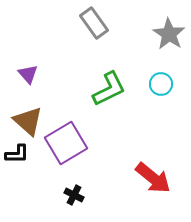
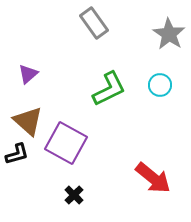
purple triangle: rotated 30 degrees clockwise
cyan circle: moved 1 px left, 1 px down
purple square: rotated 30 degrees counterclockwise
black L-shape: rotated 15 degrees counterclockwise
black cross: rotated 18 degrees clockwise
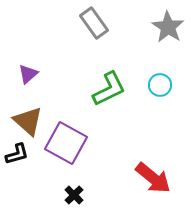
gray star: moved 1 px left, 7 px up
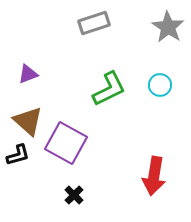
gray rectangle: rotated 72 degrees counterclockwise
purple triangle: rotated 20 degrees clockwise
black L-shape: moved 1 px right, 1 px down
red arrow: moved 1 px right, 2 px up; rotated 60 degrees clockwise
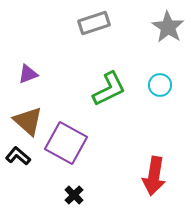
black L-shape: moved 1 px down; rotated 125 degrees counterclockwise
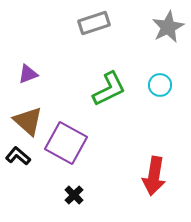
gray star: rotated 12 degrees clockwise
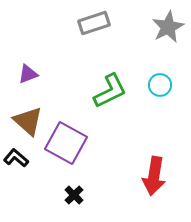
green L-shape: moved 1 px right, 2 px down
black L-shape: moved 2 px left, 2 px down
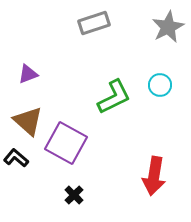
green L-shape: moved 4 px right, 6 px down
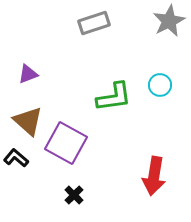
gray star: moved 1 px right, 6 px up
green L-shape: rotated 18 degrees clockwise
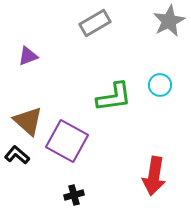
gray rectangle: moved 1 px right; rotated 12 degrees counterclockwise
purple triangle: moved 18 px up
purple square: moved 1 px right, 2 px up
black L-shape: moved 1 px right, 3 px up
black cross: rotated 30 degrees clockwise
